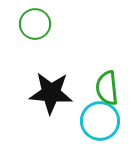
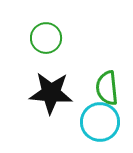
green circle: moved 11 px right, 14 px down
cyan circle: moved 1 px down
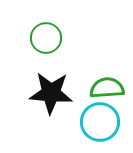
green semicircle: rotated 92 degrees clockwise
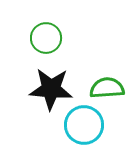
black star: moved 4 px up
cyan circle: moved 16 px left, 3 px down
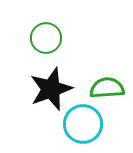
black star: rotated 24 degrees counterclockwise
cyan circle: moved 1 px left, 1 px up
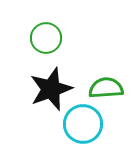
green semicircle: moved 1 px left
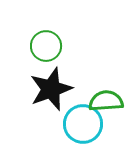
green circle: moved 8 px down
green semicircle: moved 13 px down
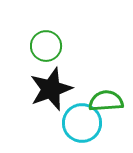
cyan circle: moved 1 px left, 1 px up
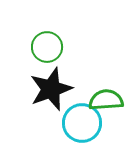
green circle: moved 1 px right, 1 px down
green semicircle: moved 1 px up
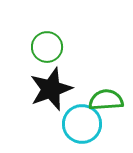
cyan circle: moved 1 px down
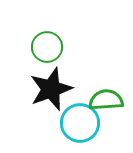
cyan circle: moved 2 px left, 1 px up
